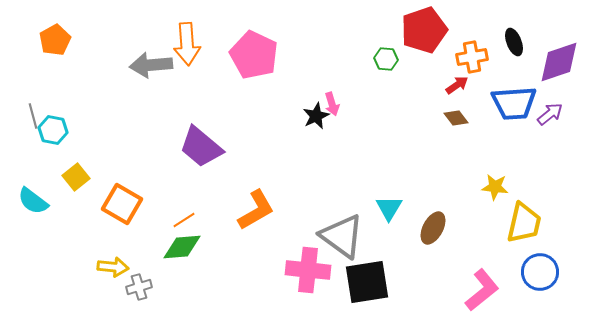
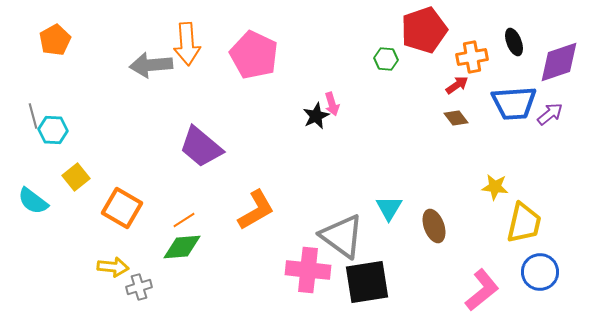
cyan hexagon: rotated 8 degrees counterclockwise
orange square: moved 4 px down
brown ellipse: moved 1 px right, 2 px up; rotated 48 degrees counterclockwise
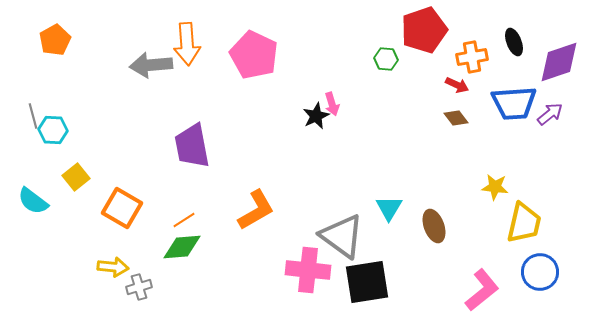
red arrow: rotated 60 degrees clockwise
purple trapezoid: moved 9 px left, 1 px up; rotated 39 degrees clockwise
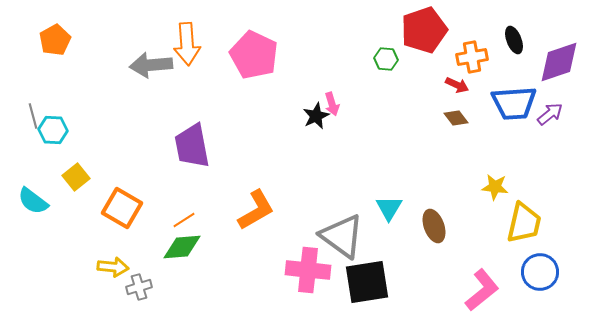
black ellipse: moved 2 px up
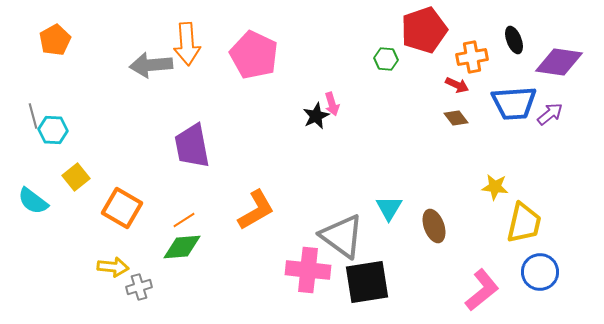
purple diamond: rotated 27 degrees clockwise
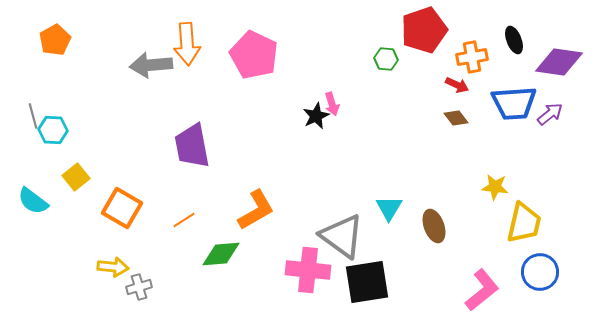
green diamond: moved 39 px right, 7 px down
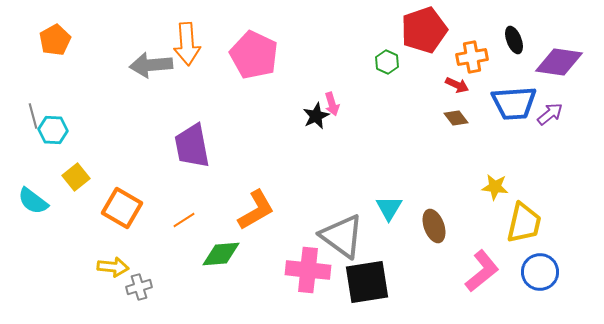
green hexagon: moved 1 px right, 3 px down; rotated 20 degrees clockwise
pink L-shape: moved 19 px up
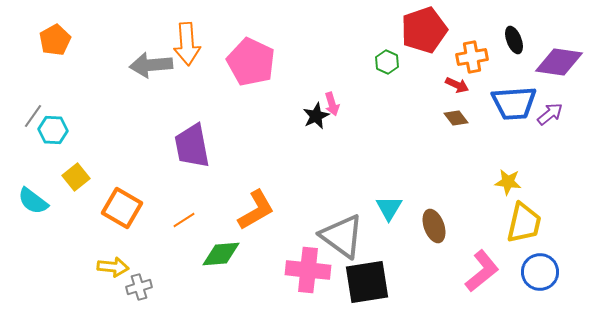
pink pentagon: moved 3 px left, 7 px down
gray line: rotated 50 degrees clockwise
yellow star: moved 13 px right, 5 px up
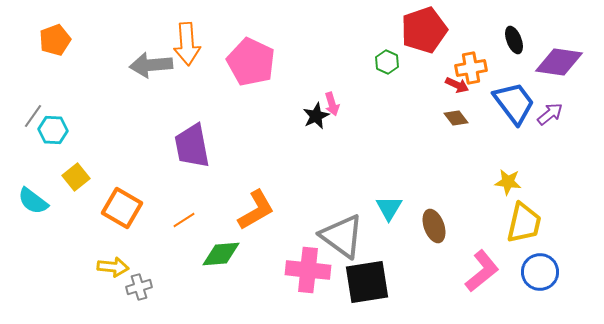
orange pentagon: rotated 8 degrees clockwise
orange cross: moved 1 px left, 11 px down
blue trapezoid: rotated 123 degrees counterclockwise
